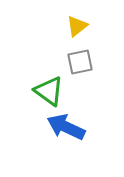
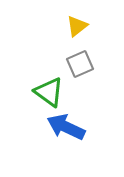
gray square: moved 2 px down; rotated 12 degrees counterclockwise
green triangle: moved 1 px down
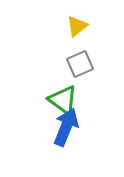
green triangle: moved 14 px right, 8 px down
blue arrow: rotated 87 degrees clockwise
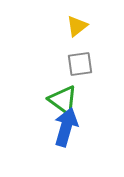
gray square: rotated 16 degrees clockwise
blue arrow: rotated 6 degrees counterclockwise
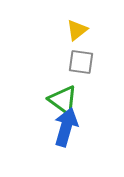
yellow triangle: moved 4 px down
gray square: moved 1 px right, 2 px up; rotated 16 degrees clockwise
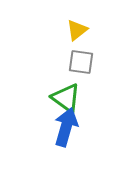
green triangle: moved 3 px right, 2 px up
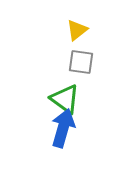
green triangle: moved 1 px left, 1 px down
blue arrow: moved 3 px left, 1 px down
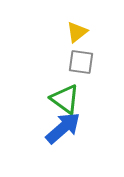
yellow triangle: moved 2 px down
blue arrow: rotated 33 degrees clockwise
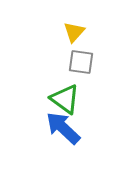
yellow triangle: moved 3 px left; rotated 10 degrees counterclockwise
blue arrow: rotated 96 degrees counterclockwise
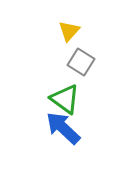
yellow triangle: moved 5 px left, 1 px up
gray square: rotated 24 degrees clockwise
